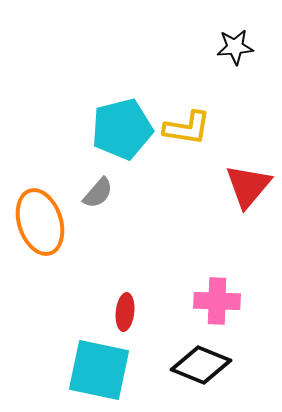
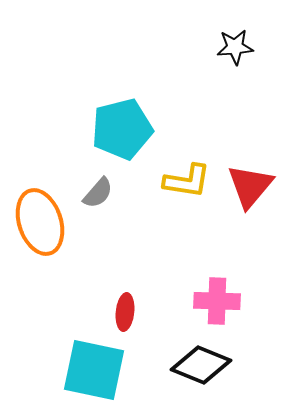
yellow L-shape: moved 53 px down
red triangle: moved 2 px right
cyan square: moved 5 px left
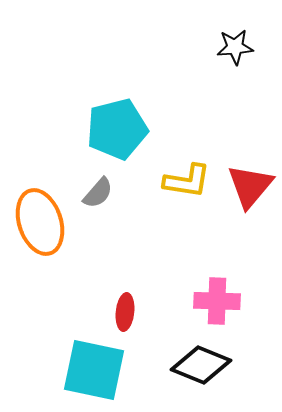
cyan pentagon: moved 5 px left
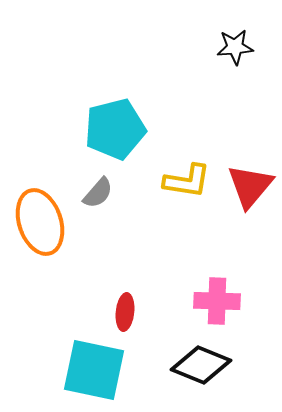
cyan pentagon: moved 2 px left
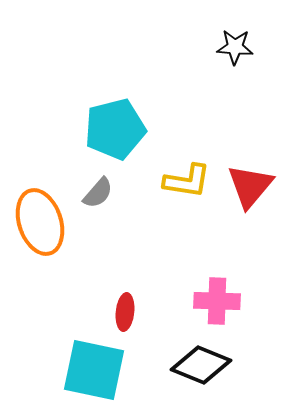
black star: rotated 9 degrees clockwise
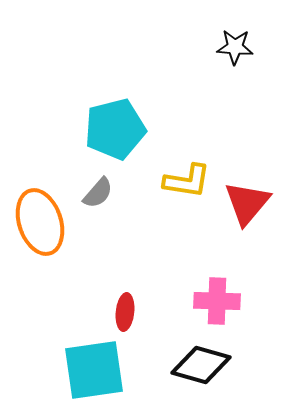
red triangle: moved 3 px left, 17 px down
black diamond: rotated 6 degrees counterclockwise
cyan square: rotated 20 degrees counterclockwise
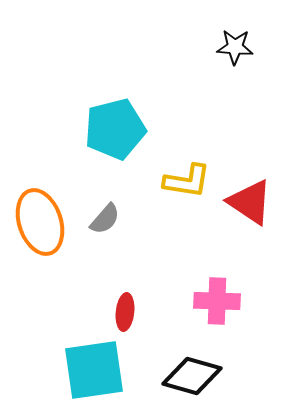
gray semicircle: moved 7 px right, 26 px down
red triangle: moved 3 px right, 1 px up; rotated 36 degrees counterclockwise
black diamond: moved 9 px left, 11 px down
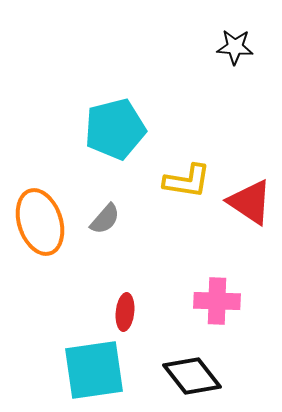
black diamond: rotated 36 degrees clockwise
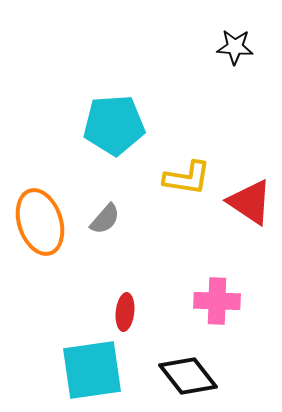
cyan pentagon: moved 1 px left, 4 px up; rotated 10 degrees clockwise
yellow L-shape: moved 3 px up
cyan square: moved 2 px left
black diamond: moved 4 px left
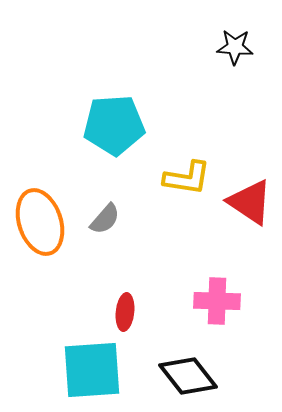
cyan square: rotated 4 degrees clockwise
